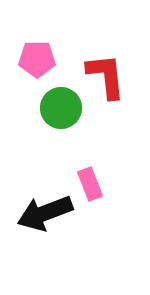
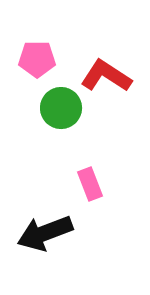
red L-shape: rotated 51 degrees counterclockwise
black arrow: moved 20 px down
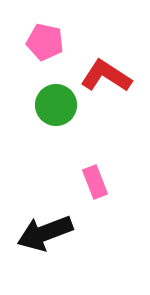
pink pentagon: moved 8 px right, 17 px up; rotated 12 degrees clockwise
green circle: moved 5 px left, 3 px up
pink rectangle: moved 5 px right, 2 px up
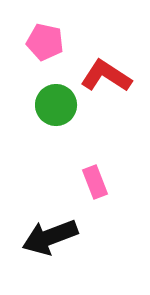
black arrow: moved 5 px right, 4 px down
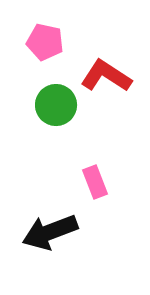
black arrow: moved 5 px up
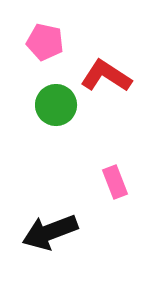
pink rectangle: moved 20 px right
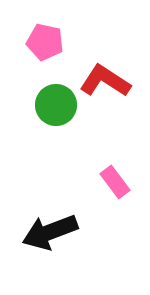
red L-shape: moved 1 px left, 5 px down
pink rectangle: rotated 16 degrees counterclockwise
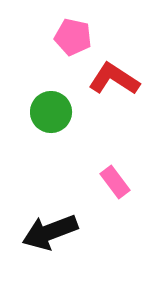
pink pentagon: moved 28 px right, 5 px up
red L-shape: moved 9 px right, 2 px up
green circle: moved 5 px left, 7 px down
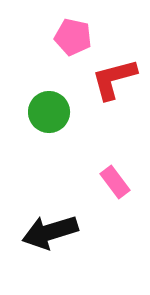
red L-shape: rotated 48 degrees counterclockwise
green circle: moved 2 px left
black arrow: rotated 4 degrees clockwise
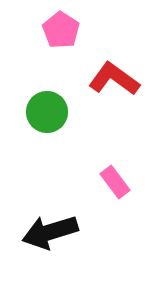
pink pentagon: moved 12 px left, 7 px up; rotated 21 degrees clockwise
red L-shape: rotated 51 degrees clockwise
green circle: moved 2 px left
